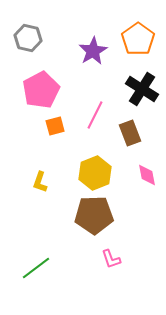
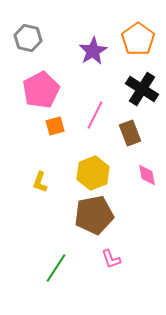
yellow hexagon: moved 2 px left
brown pentagon: rotated 9 degrees counterclockwise
green line: moved 20 px right; rotated 20 degrees counterclockwise
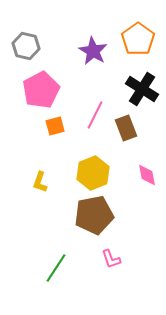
gray hexagon: moved 2 px left, 8 px down
purple star: rotated 12 degrees counterclockwise
brown rectangle: moved 4 px left, 5 px up
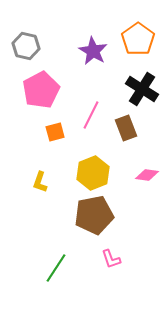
pink line: moved 4 px left
orange square: moved 6 px down
pink diamond: rotated 70 degrees counterclockwise
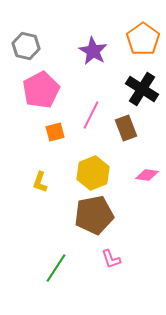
orange pentagon: moved 5 px right
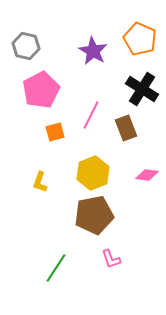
orange pentagon: moved 3 px left; rotated 12 degrees counterclockwise
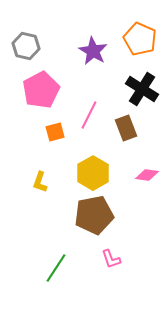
pink line: moved 2 px left
yellow hexagon: rotated 8 degrees counterclockwise
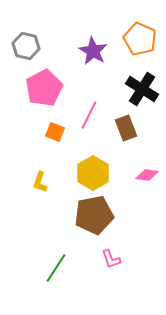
pink pentagon: moved 3 px right, 2 px up
orange square: rotated 36 degrees clockwise
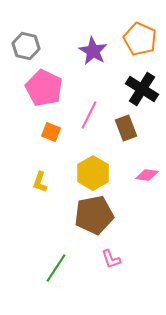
pink pentagon: rotated 18 degrees counterclockwise
orange square: moved 4 px left
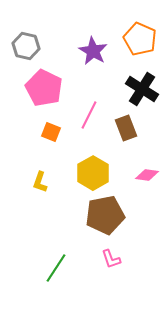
brown pentagon: moved 11 px right
